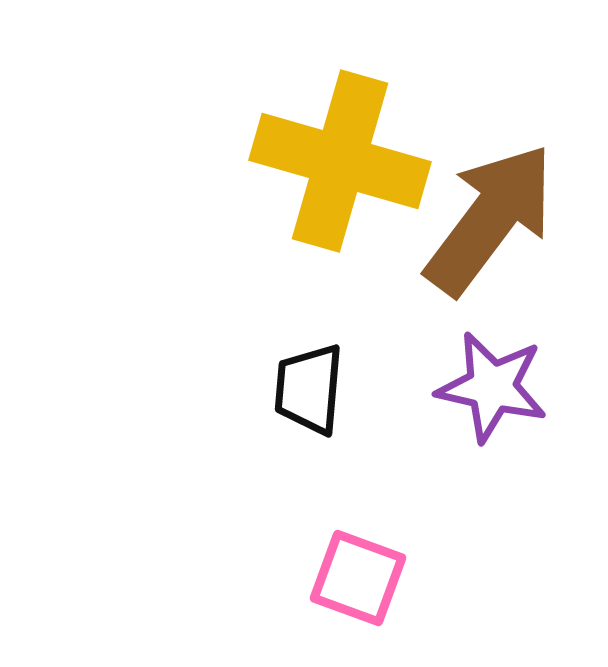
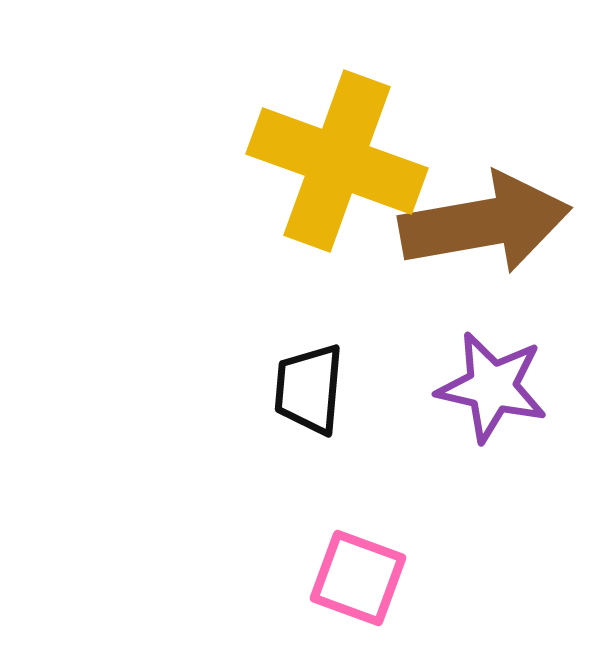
yellow cross: moved 3 px left; rotated 4 degrees clockwise
brown arrow: moved 5 px left, 4 px down; rotated 43 degrees clockwise
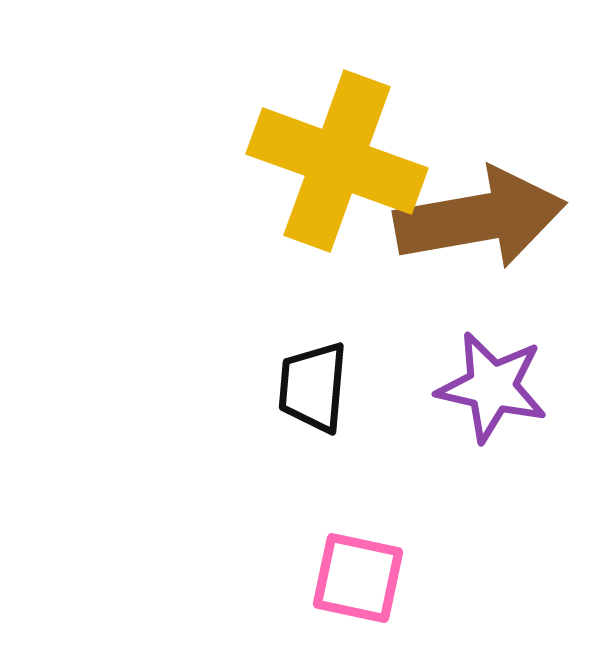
brown arrow: moved 5 px left, 5 px up
black trapezoid: moved 4 px right, 2 px up
pink square: rotated 8 degrees counterclockwise
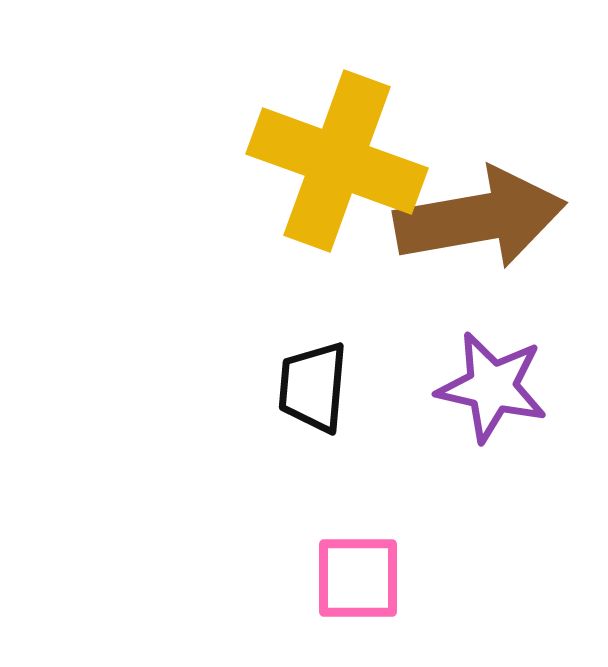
pink square: rotated 12 degrees counterclockwise
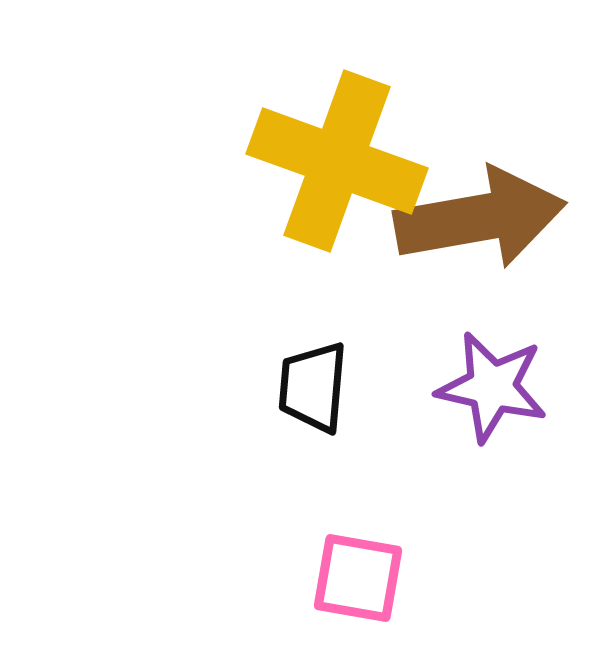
pink square: rotated 10 degrees clockwise
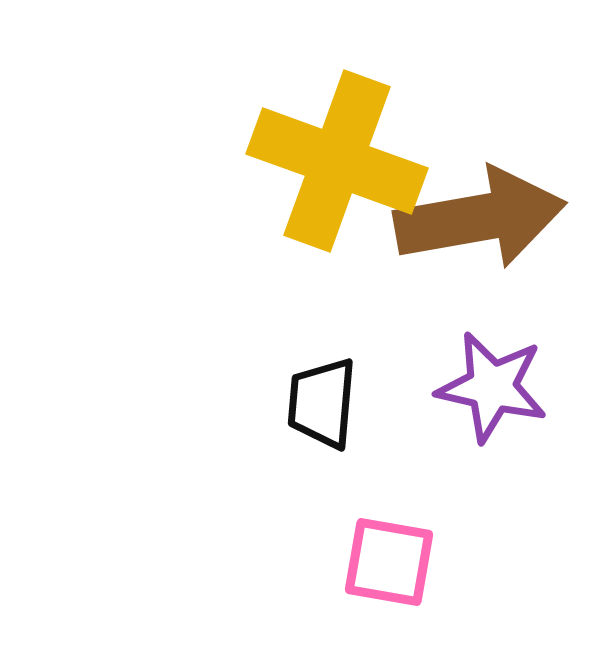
black trapezoid: moved 9 px right, 16 px down
pink square: moved 31 px right, 16 px up
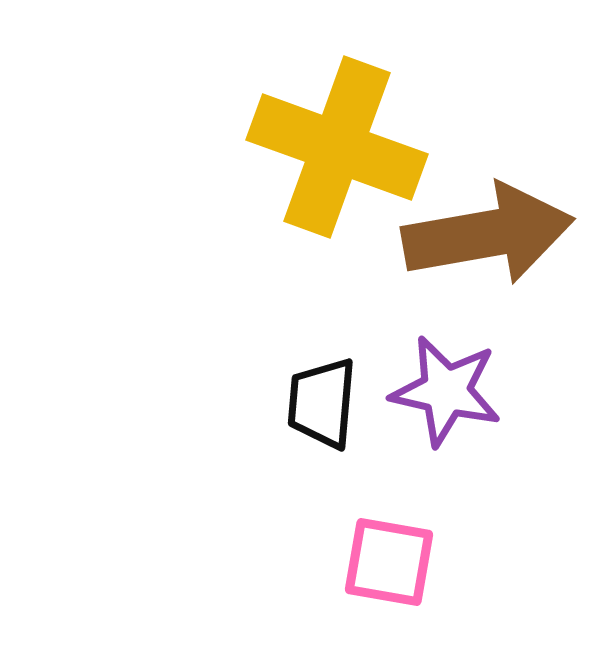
yellow cross: moved 14 px up
brown arrow: moved 8 px right, 16 px down
purple star: moved 46 px left, 4 px down
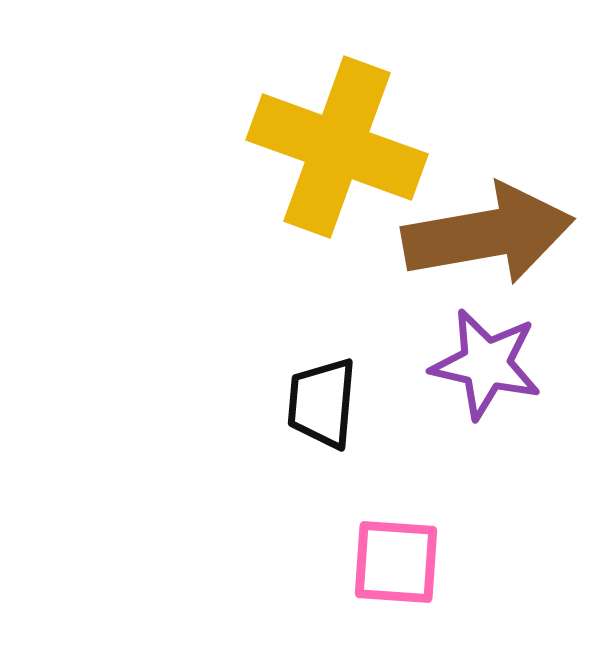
purple star: moved 40 px right, 27 px up
pink square: moved 7 px right; rotated 6 degrees counterclockwise
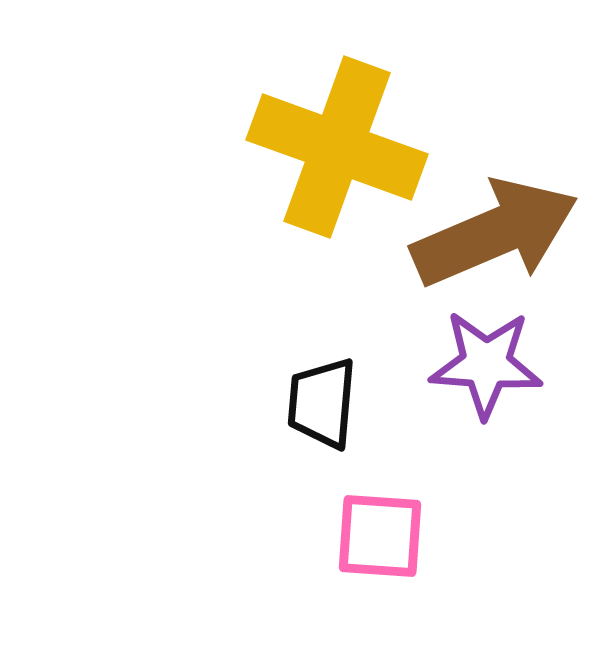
brown arrow: moved 7 px right, 1 px up; rotated 13 degrees counterclockwise
purple star: rotated 9 degrees counterclockwise
pink square: moved 16 px left, 26 px up
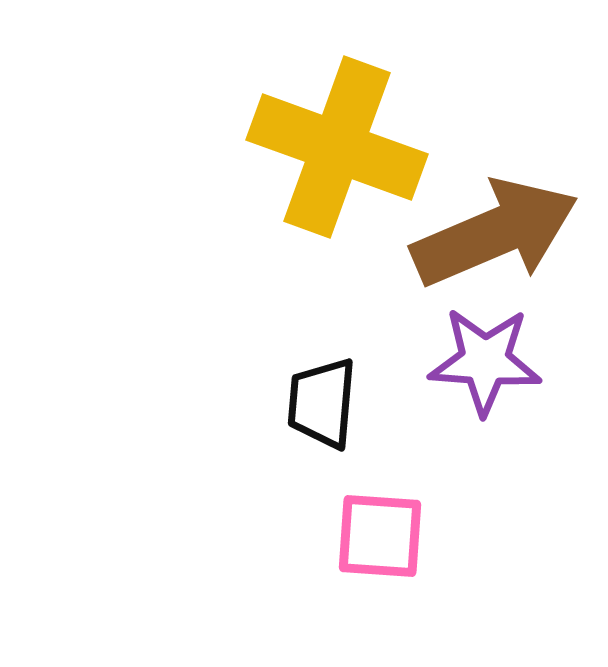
purple star: moved 1 px left, 3 px up
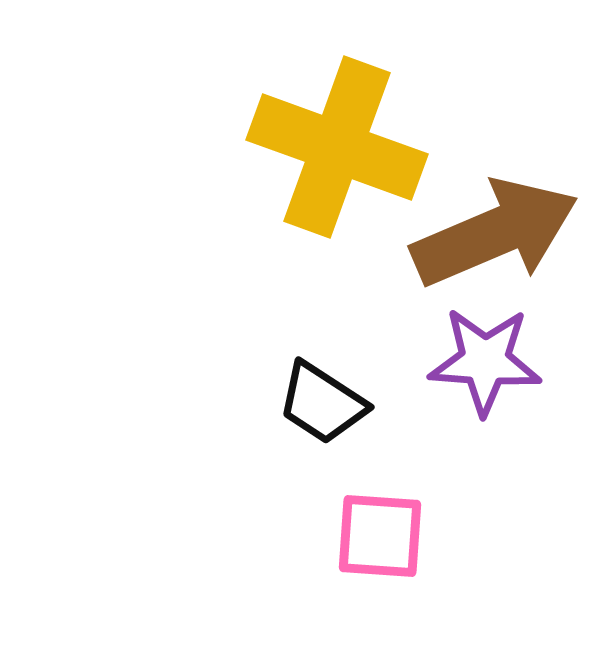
black trapezoid: rotated 62 degrees counterclockwise
